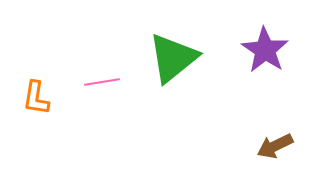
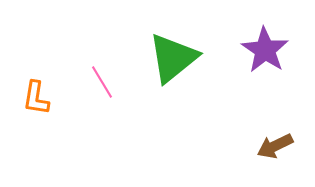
pink line: rotated 68 degrees clockwise
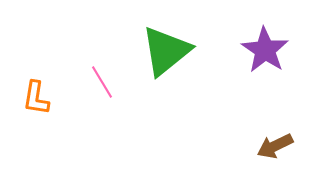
green triangle: moved 7 px left, 7 px up
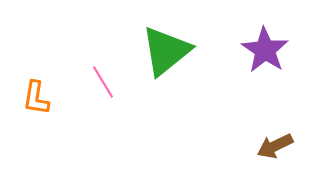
pink line: moved 1 px right
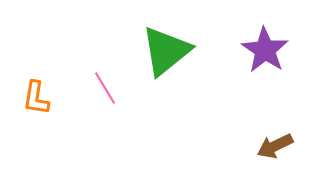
pink line: moved 2 px right, 6 px down
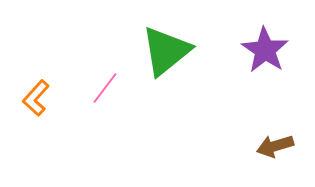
pink line: rotated 68 degrees clockwise
orange L-shape: rotated 33 degrees clockwise
brown arrow: rotated 9 degrees clockwise
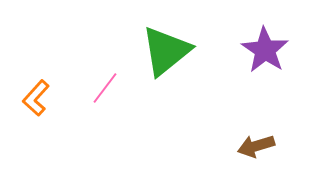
brown arrow: moved 19 px left
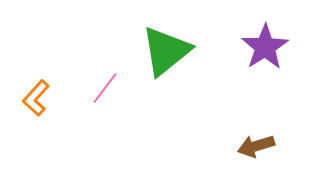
purple star: moved 3 px up; rotated 6 degrees clockwise
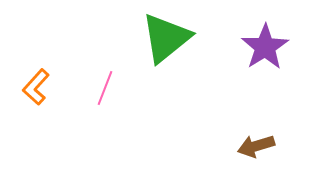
green triangle: moved 13 px up
pink line: rotated 16 degrees counterclockwise
orange L-shape: moved 11 px up
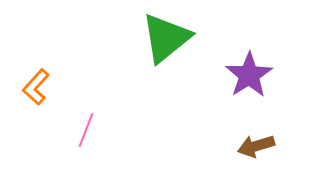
purple star: moved 16 px left, 28 px down
pink line: moved 19 px left, 42 px down
